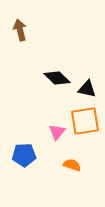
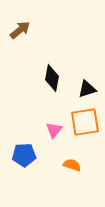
brown arrow: rotated 65 degrees clockwise
black diamond: moved 5 px left; rotated 56 degrees clockwise
black triangle: rotated 30 degrees counterclockwise
orange square: moved 1 px down
pink triangle: moved 3 px left, 2 px up
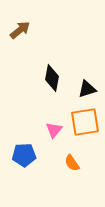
orange semicircle: moved 2 px up; rotated 144 degrees counterclockwise
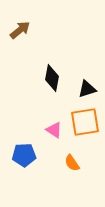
pink triangle: rotated 36 degrees counterclockwise
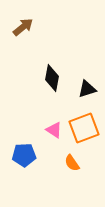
brown arrow: moved 3 px right, 3 px up
orange square: moved 1 px left, 6 px down; rotated 12 degrees counterclockwise
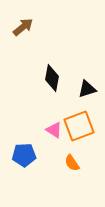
orange square: moved 5 px left, 2 px up
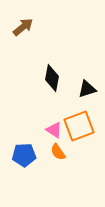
orange semicircle: moved 14 px left, 11 px up
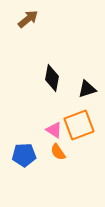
brown arrow: moved 5 px right, 8 px up
orange square: moved 1 px up
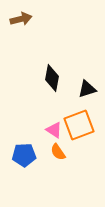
brown arrow: moved 7 px left; rotated 25 degrees clockwise
